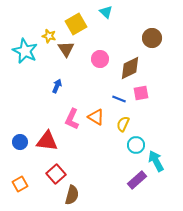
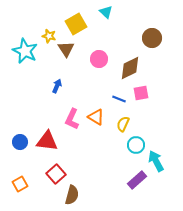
pink circle: moved 1 px left
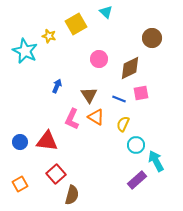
brown triangle: moved 23 px right, 46 px down
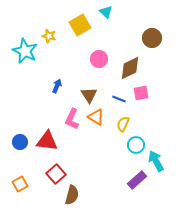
yellow square: moved 4 px right, 1 px down
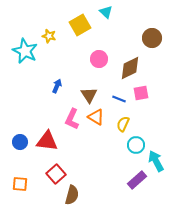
orange square: rotated 35 degrees clockwise
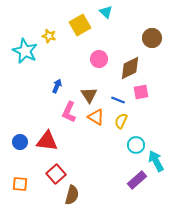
pink square: moved 1 px up
blue line: moved 1 px left, 1 px down
pink L-shape: moved 3 px left, 7 px up
yellow semicircle: moved 2 px left, 3 px up
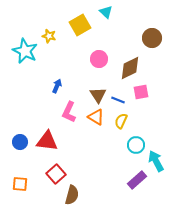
brown triangle: moved 9 px right
